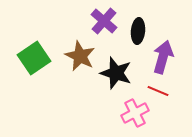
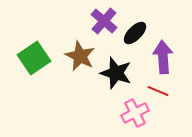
black ellipse: moved 3 px left, 2 px down; rotated 40 degrees clockwise
purple arrow: rotated 20 degrees counterclockwise
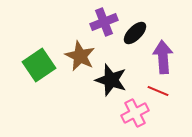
purple cross: moved 1 px down; rotated 28 degrees clockwise
green square: moved 5 px right, 7 px down
black star: moved 5 px left, 7 px down
